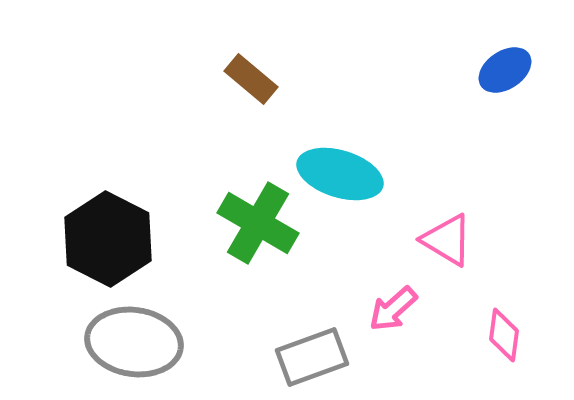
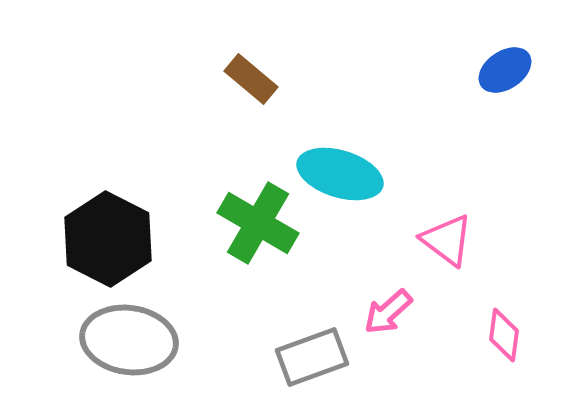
pink triangle: rotated 6 degrees clockwise
pink arrow: moved 5 px left, 3 px down
gray ellipse: moved 5 px left, 2 px up
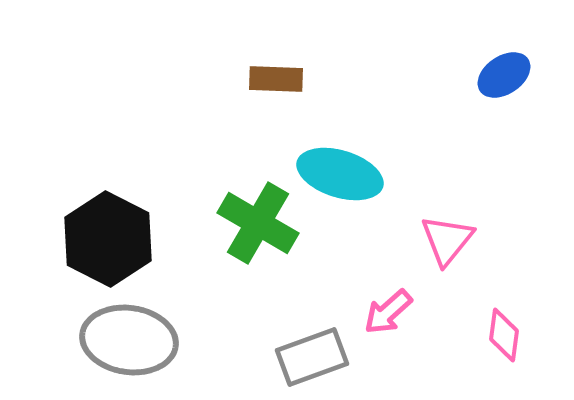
blue ellipse: moved 1 px left, 5 px down
brown rectangle: moved 25 px right; rotated 38 degrees counterclockwise
pink triangle: rotated 32 degrees clockwise
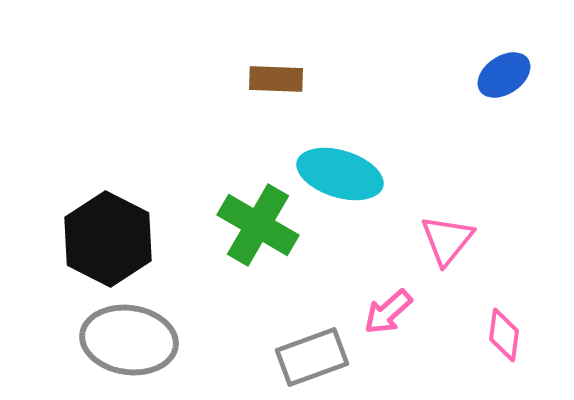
green cross: moved 2 px down
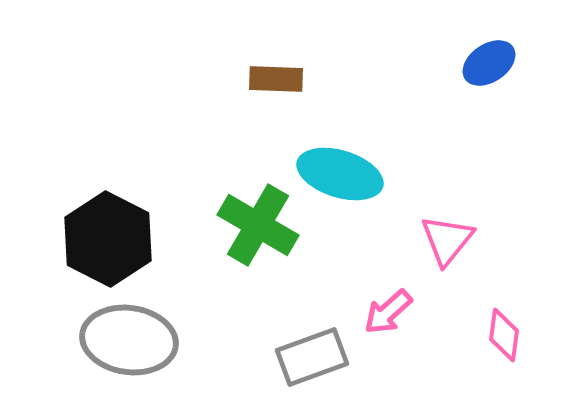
blue ellipse: moved 15 px left, 12 px up
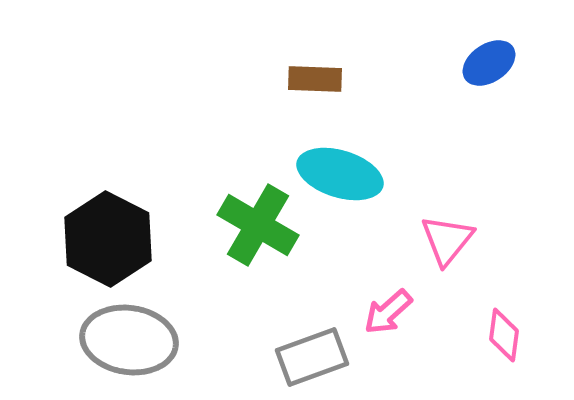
brown rectangle: moved 39 px right
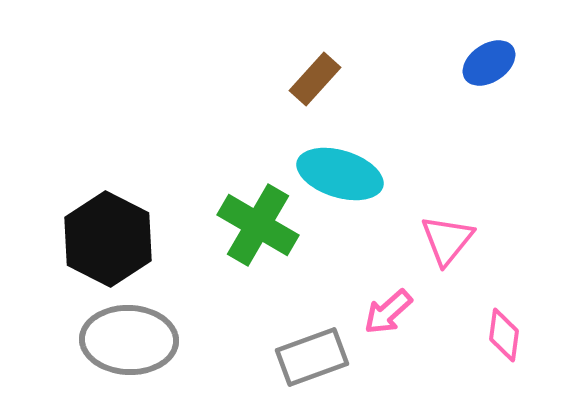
brown rectangle: rotated 50 degrees counterclockwise
gray ellipse: rotated 6 degrees counterclockwise
